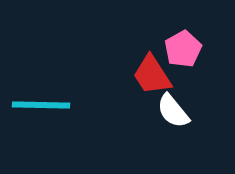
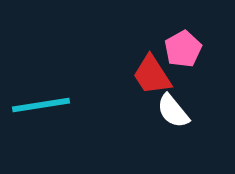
cyan line: rotated 10 degrees counterclockwise
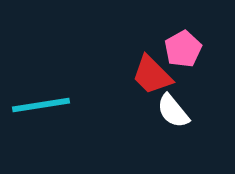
red trapezoid: rotated 12 degrees counterclockwise
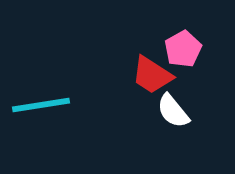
red trapezoid: rotated 12 degrees counterclockwise
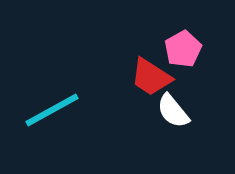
red trapezoid: moved 1 px left, 2 px down
cyan line: moved 11 px right, 5 px down; rotated 20 degrees counterclockwise
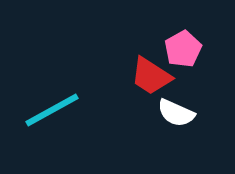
red trapezoid: moved 1 px up
white semicircle: moved 3 px right, 2 px down; rotated 27 degrees counterclockwise
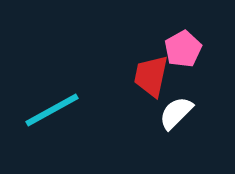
red trapezoid: rotated 69 degrees clockwise
white semicircle: rotated 111 degrees clockwise
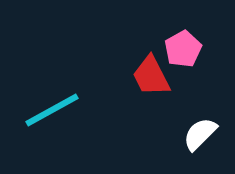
red trapezoid: rotated 39 degrees counterclockwise
white semicircle: moved 24 px right, 21 px down
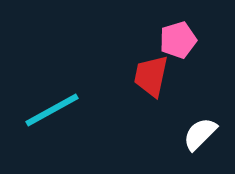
pink pentagon: moved 5 px left, 9 px up; rotated 12 degrees clockwise
red trapezoid: rotated 39 degrees clockwise
